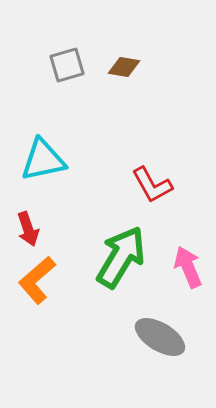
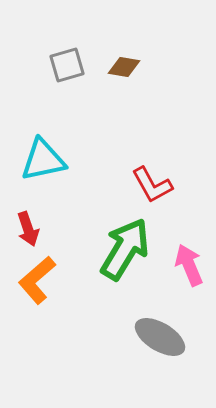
green arrow: moved 4 px right, 8 px up
pink arrow: moved 1 px right, 2 px up
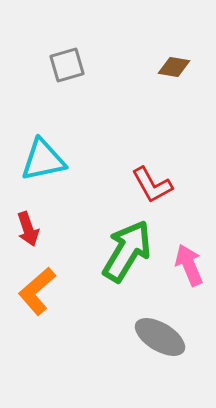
brown diamond: moved 50 px right
green arrow: moved 2 px right, 2 px down
orange L-shape: moved 11 px down
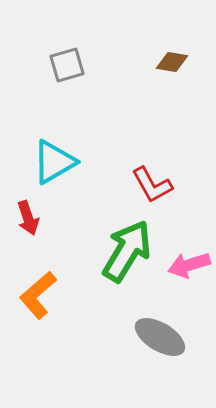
brown diamond: moved 2 px left, 5 px up
cyan triangle: moved 11 px right, 2 px down; rotated 18 degrees counterclockwise
red arrow: moved 11 px up
pink arrow: rotated 84 degrees counterclockwise
orange L-shape: moved 1 px right, 4 px down
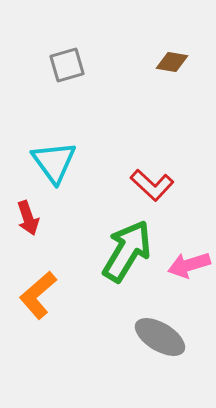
cyan triangle: rotated 36 degrees counterclockwise
red L-shape: rotated 18 degrees counterclockwise
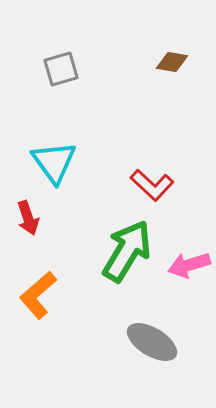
gray square: moved 6 px left, 4 px down
gray ellipse: moved 8 px left, 5 px down
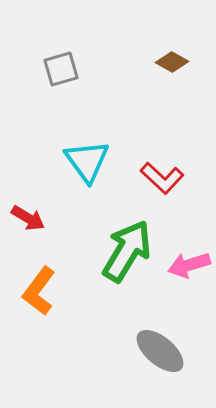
brown diamond: rotated 20 degrees clockwise
cyan triangle: moved 33 px right, 1 px up
red L-shape: moved 10 px right, 7 px up
red arrow: rotated 40 degrees counterclockwise
orange L-shape: moved 1 px right, 4 px up; rotated 12 degrees counterclockwise
gray ellipse: moved 8 px right, 9 px down; rotated 9 degrees clockwise
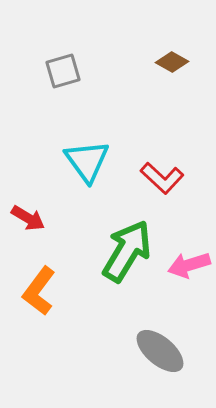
gray square: moved 2 px right, 2 px down
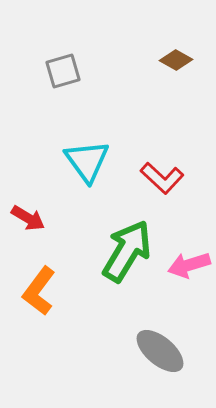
brown diamond: moved 4 px right, 2 px up
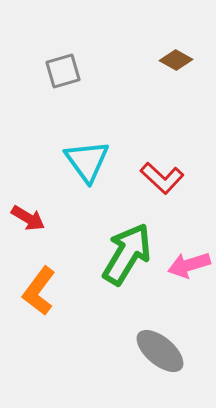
green arrow: moved 3 px down
